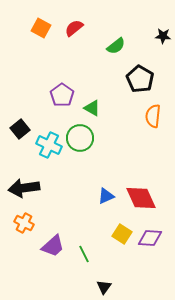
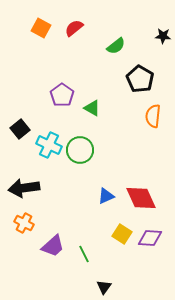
green circle: moved 12 px down
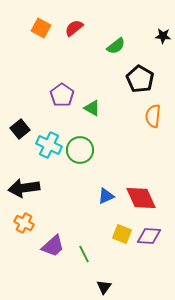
yellow square: rotated 12 degrees counterclockwise
purple diamond: moved 1 px left, 2 px up
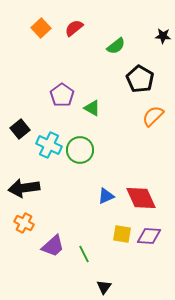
orange square: rotated 18 degrees clockwise
orange semicircle: rotated 40 degrees clockwise
yellow square: rotated 12 degrees counterclockwise
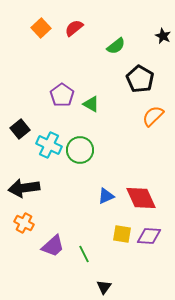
black star: rotated 21 degrees clockwise
green triangle: moved 1 px left, 4 px up
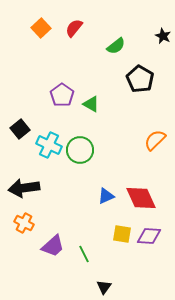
red semicircle: rotated 12 degrees counterclockwise
orange semicircle: moved 2 px right, 24 px down
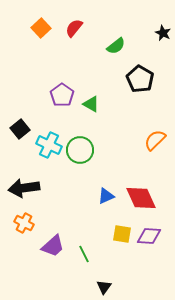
black star: moved 3 px up
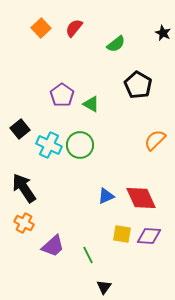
green semicircle: moved 2 px up
black pentagon: moved 2 px left, 6 px down
green circle: moved 5 px up
black arrow: rotated 64 degrees clockwise
green line: moved 4 px right, 1 px down
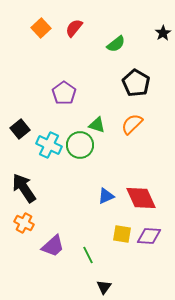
black star: rotated 14 degrees clockwise
black pentagon: moved 2 px left, 2 px up
purple pentagon: moved 2 px right, 2 px up
green triangle: moved 6 px right, 21 px down; rotated 12 degrees counterclockwise
orange semicircle: moved 23 px left, 16 px up
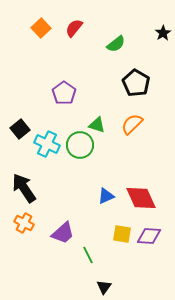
cyan cross: moved 2 px left, 1 px up
purple trapezoid: moved 10 px right, 13 px up
